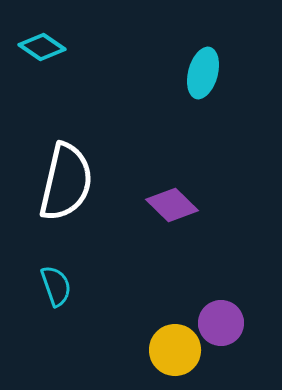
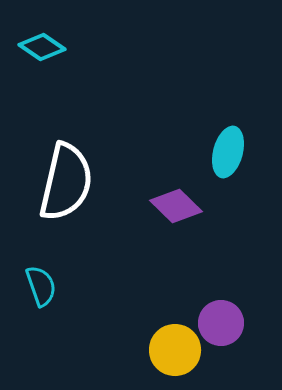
cyan ellipse: moved 25 px right, 79 px down
purple diamond: moved 4 px right, 1 px down
cyan semicircle: moved 15 px left
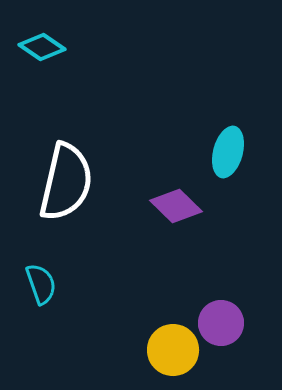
cyan semicircle: moved 2 px up
yellow circle: moved 2 px left
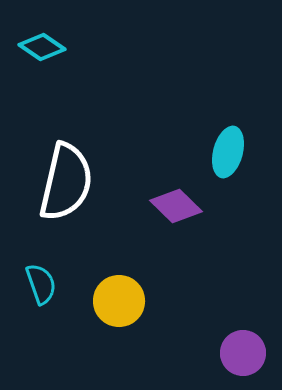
purple circle: moved 22 px right, 30 px down
yellow circle: moved 54 px left, 49 px up
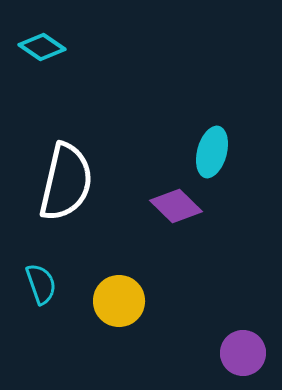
cyan ellipse: moved 16 px left
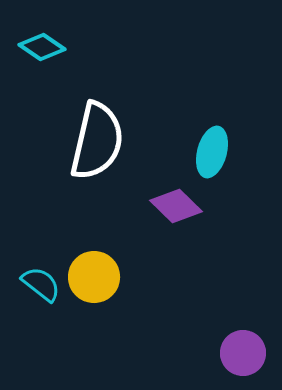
white semicircle: moved 31 px right, 41 px up
cyan semicircle: rotated 33 degrees counterclockwise
yellow circle: moved 25 px left, 24 px up
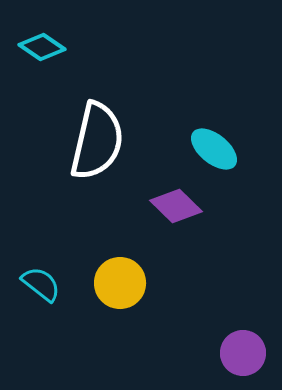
cyan ellipse: moved 2 px right, 3 px up; rotated 66 degrees counterclockwise
yellow circle: moved 26 px right, 6 px down
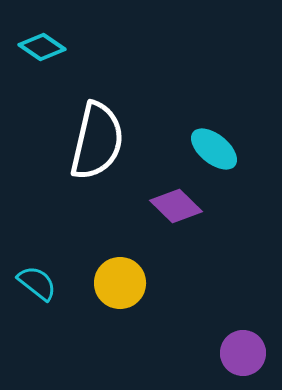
cyan semicircle: moved 4 px left, 1 px up
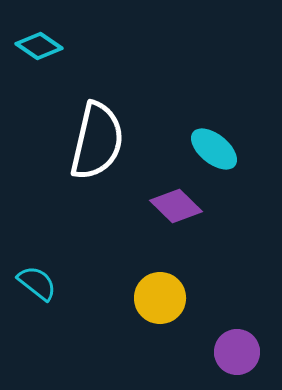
cyan diamond: moved 3 px left, 1 px up
yellow circle: moved 40 px right, 15 px down
purple circle: moved 6 px left, 1 px up
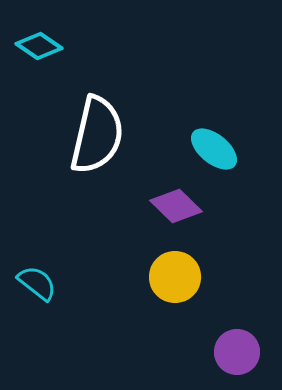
white semicircle: moved 6 px up
yellow circle: moved 15 px right, 21 px up
